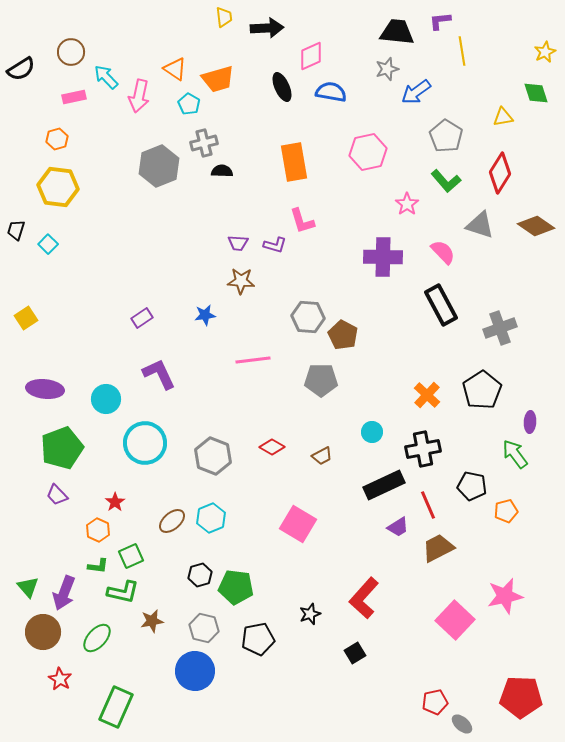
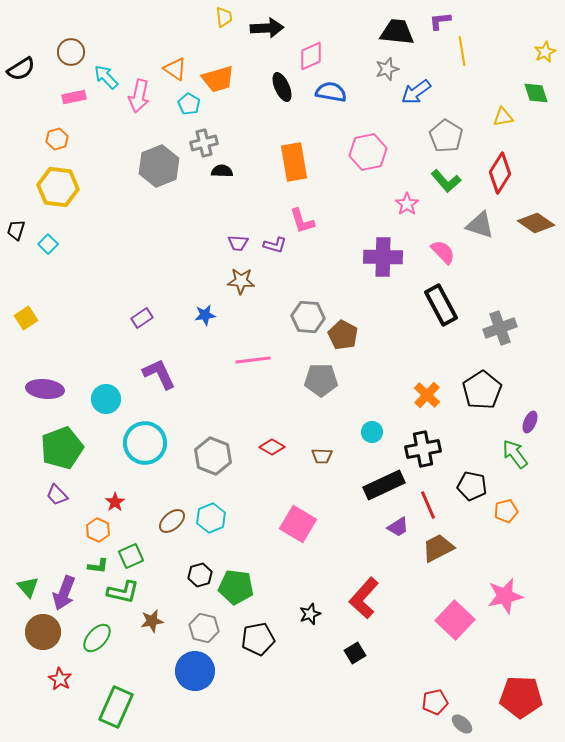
brown diamond at (536, 226): moved 3 px up
purple ellipse at (530, 422): rotated 20 degrees clockwise
brown trapezoid at (322, 456): rotated 30 degrees clockwise
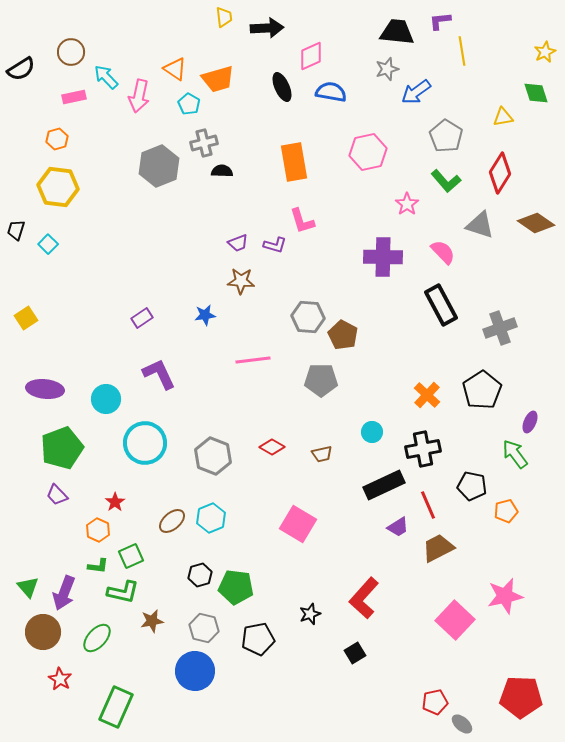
purple trapezoid at (238, 243): rotated 25 degrees counterclockwise
brown trapezoid at (322, 456): moved 2 px up; rotated 15 degrees counterclockwise
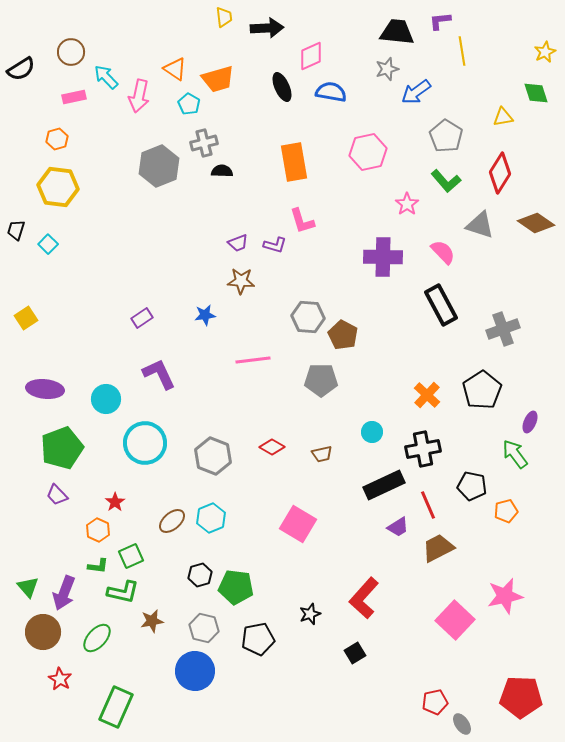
gray cross at (500, 328): moved 3 px right, 1 px down
gray ellipse at (462, 724): rotated 15 degrees clockwise
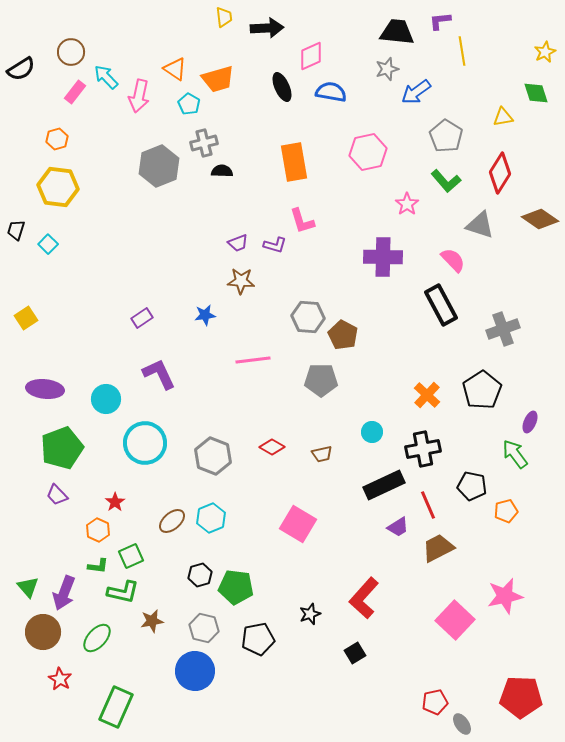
pink rectangle at (74, 97): moved 1 px right, 5 px up; rotated 40 degrees counterclockwise
brown diamond at (536, 223): moved 4 px right, 4 px up
pink semicircle at (443, 252): moved 10 px right, 8 px down
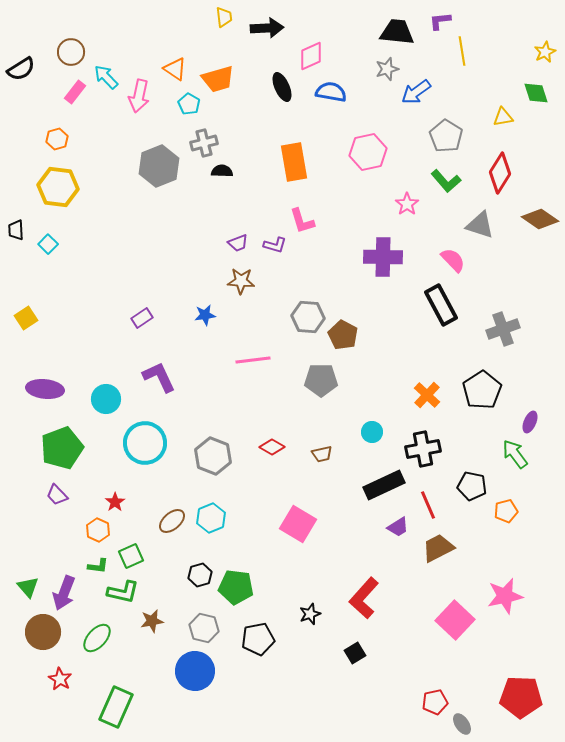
black trapezoid at (16, 230): rotated 20 degrees counterclockwise
purple L-shape at (159, 374): moved 3 px down
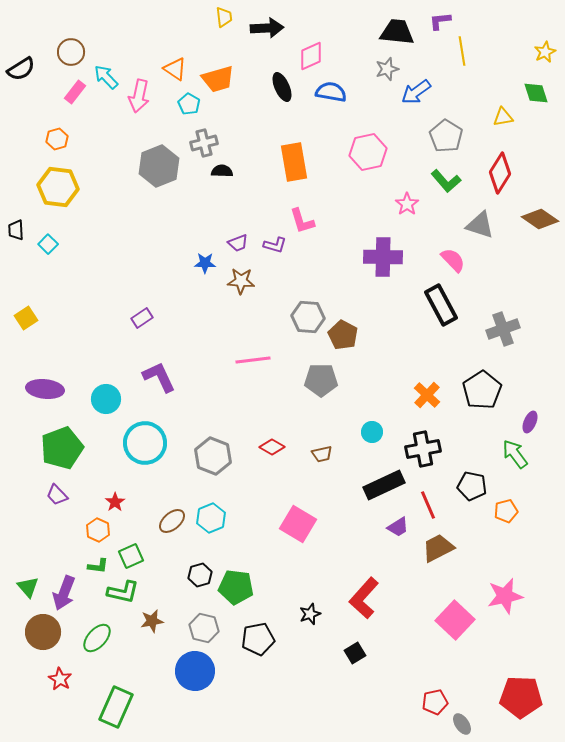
blue star at (205, 315): moved 52 px up; rotated 10 degrees clockwise
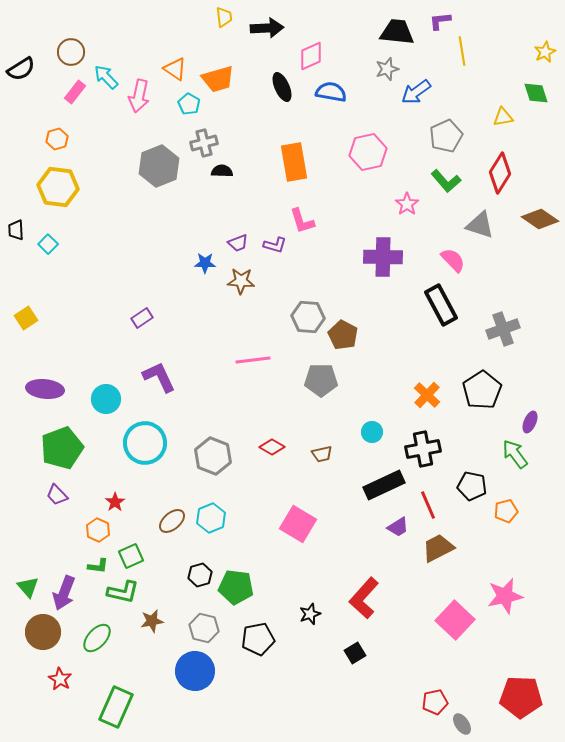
gray pentagon at (446, 136): rotated 16 degrees clockwise
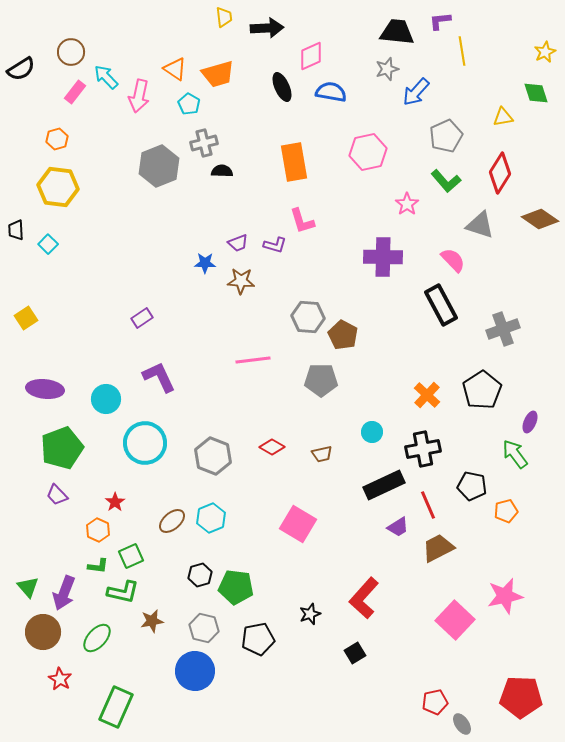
orange trapezoid at (218, 79): moved 5 px up
blue arrow at (416, 92): rotated 12 degrees counterclockwise
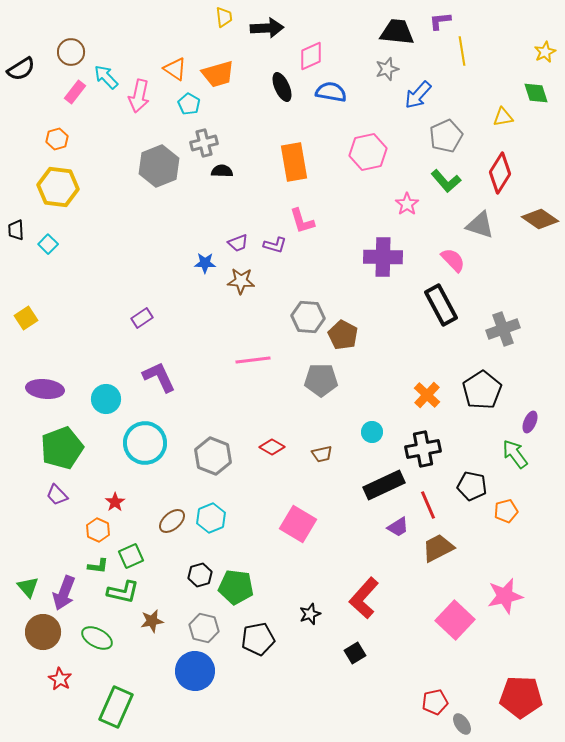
blue arrow at (416, 92): moved 2 px right, 3 px down
green ellipse at (97, 638): rotated 76 degrees clockwise
